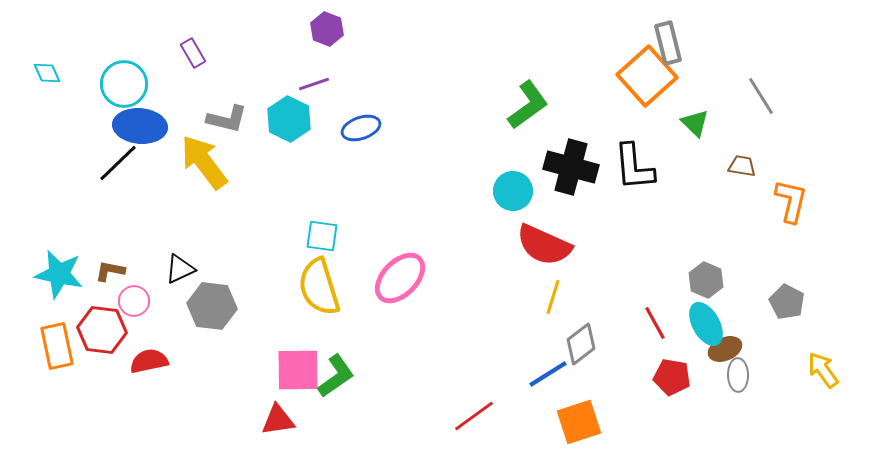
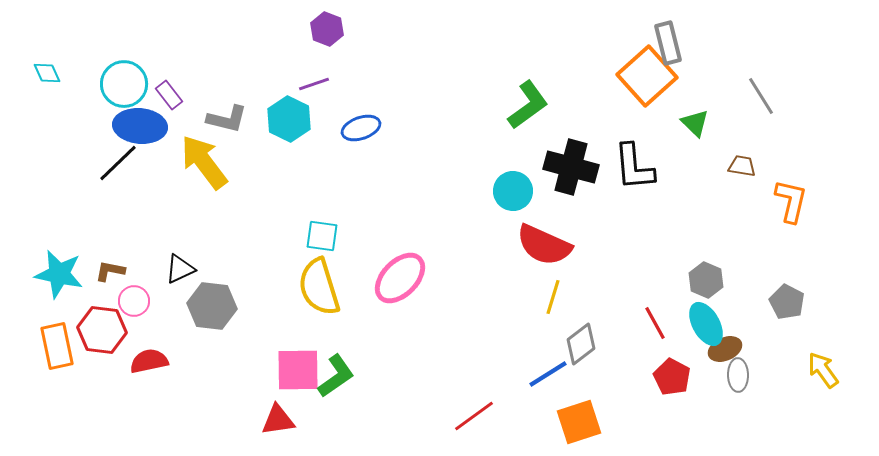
purple rectangle at (193, 53): moved 24 px left, 42 px down; rotated 8 degrees counterclockwise
red pentagon at (672, 377): rotated 18 degrees clockwise
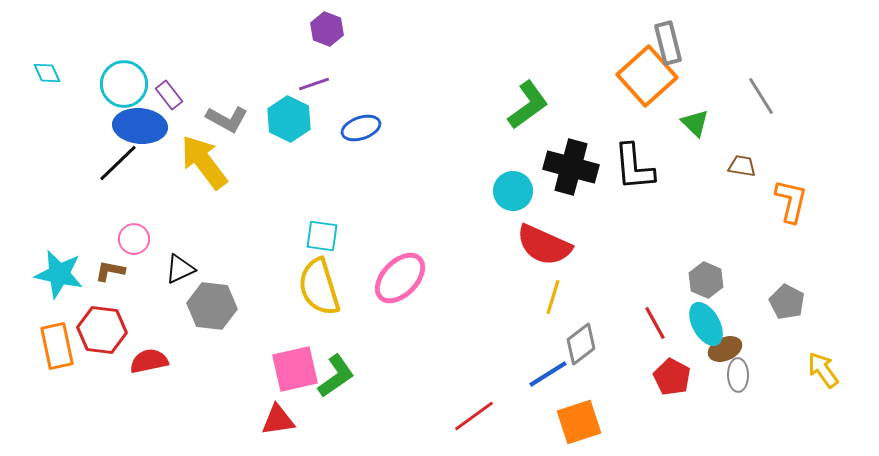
gray L-shape at (227, 119): rotated 15 degrees clockwise
pink circle at (134, 301): moved 62 px up
pink square at (298, 370): moved 3 px left, 1 px up; rotated 12 degrees counterclockwise
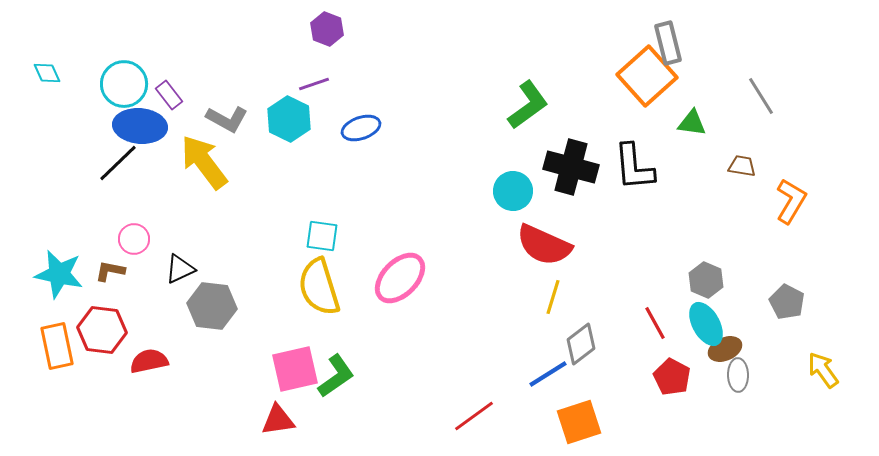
green triangle at (695, 123): moved 3 px left; rotated 36 degrees counterclockwise
orange L-shape at (791, 201): rotated 18 degrees clockwise
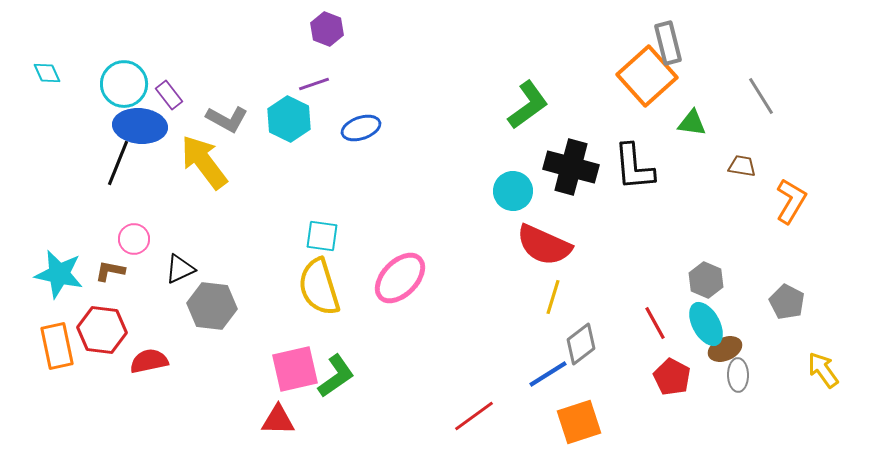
black line at (118, 163): rotated 24 degrees counterclockwise
red triangle at (278, 420): rotated 9 degrees clockwise
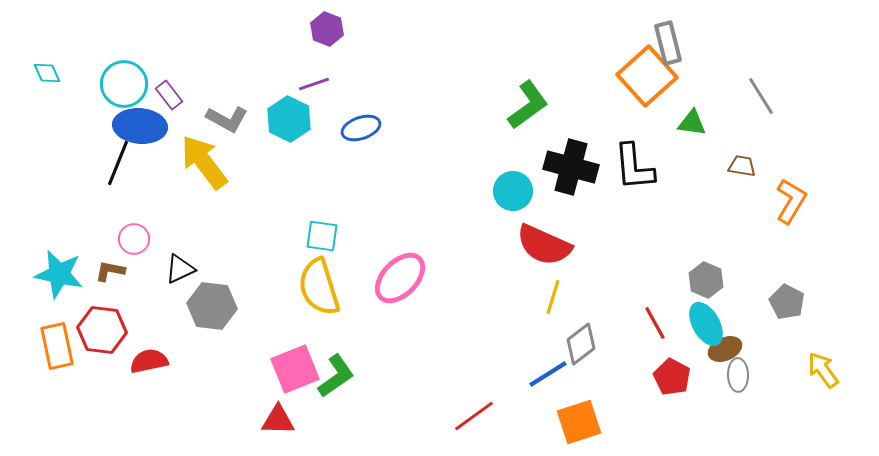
pink square at (295, 369): rotated 9 degrees counterclockwise
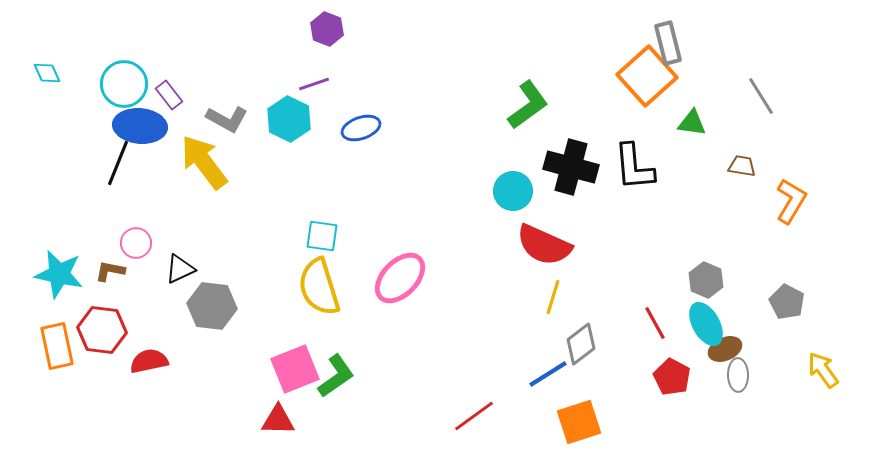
pink circle at (134, 239): moved 2 px right, 4 px down
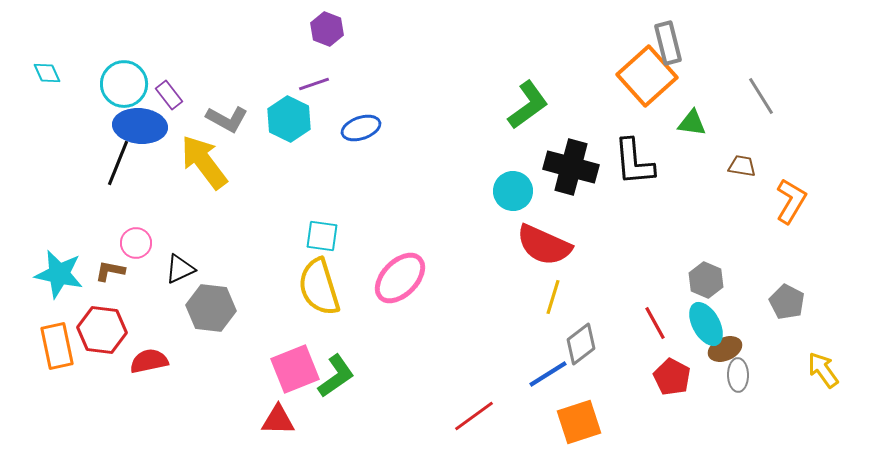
black L-shape at (634, 167): moved 5 px up
gray hexagon at (212, 306): moved 1 px left, 2 px down
